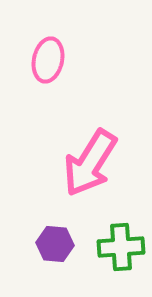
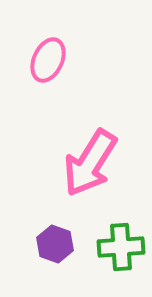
pink ellipse: rotated 12 degrees clockwise
purple hexagon: rotated 15 degrees clockwise
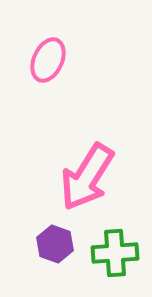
pink arrow: moved 3 px left, 14 px down
green cross: moved 6 px left, 6 px down
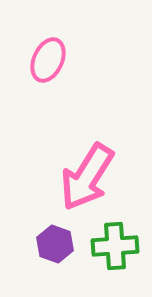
green cross: moved 7 px up
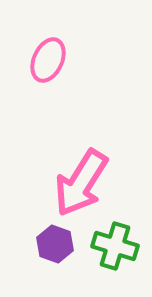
pink arrow: moved 6 px left, 6 px down
green cross: rotated 21 degrees clockwise
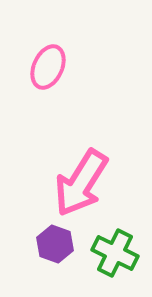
pink ellipse: moved 7 px down
green cross: moved 7 px down; rotated 9 degrees clockwise
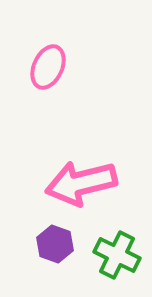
pink arrow: rotated 44 degrees clockwise
green cross: moved 2 px right, 2 px down
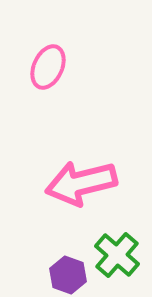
purple hexagon: moved 13 px right, 31 px down
green cross: rotated 15 degrees clockwise
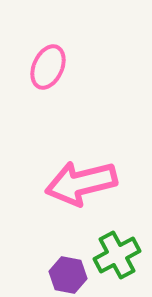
green cross: rotated 21 degrees clockwise
purple hexagon: rotated 9 degrees counterclockwise
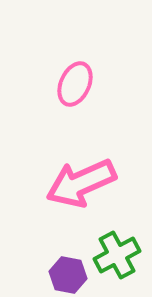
pink ellipse: moved 27 px right, 17 px down
pink arrow: rotated 10 degrees counterclockwise
